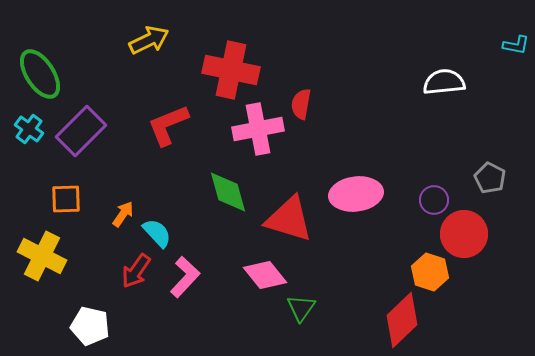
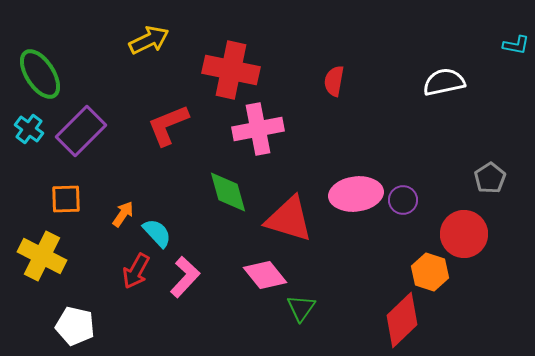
white semicircle: rotated 6 degrees counterclockwise
red semicircle: moved 33 px right, 23 px up
gray pentagon: rotated 12 degrees clockwise
purple circle: moved 31 px left
red arrow: rotated 6 degrees counterclockwise
white pentagon: moved 15 px left
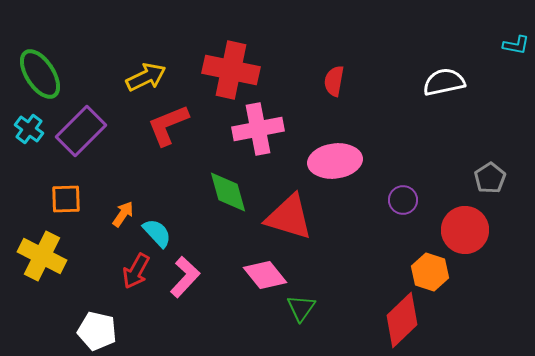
yellow arrow: moved 3 px left, 37 px down
pink ellipse: moved 21 px left, 33 px up
red triangle: moved 2 px up
red circle: moved 1 px right, 4 px up
white pentagon: moved 22 px right, 5 px down
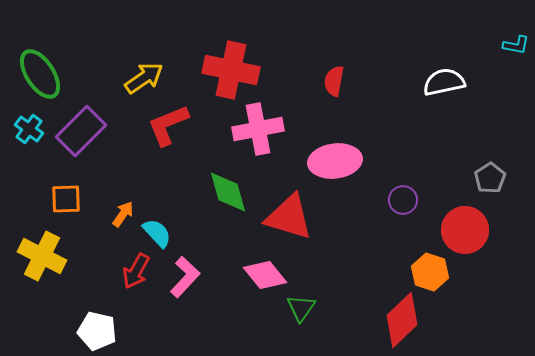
yellow arrow: moved 2 px left, 1 px down; rotated 9 degrees counterclockwise
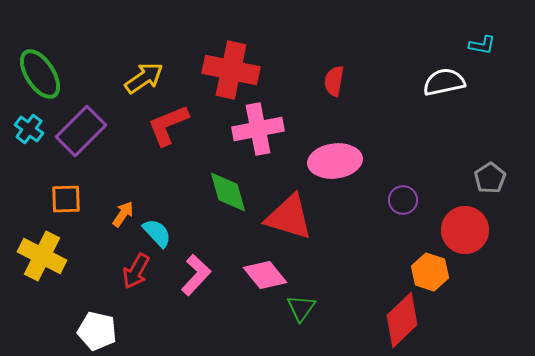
cyan L-shape: moved 34 px left
pink L-shape: moved 11 px right, 2 px up
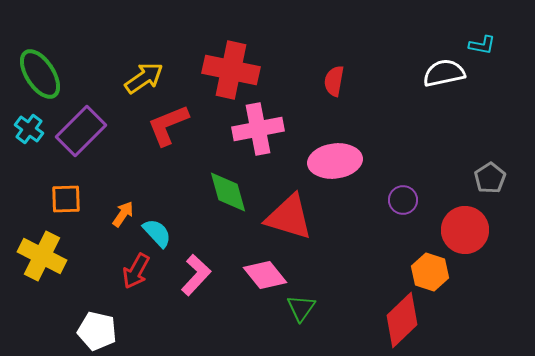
white semicircle: moved 9 px up
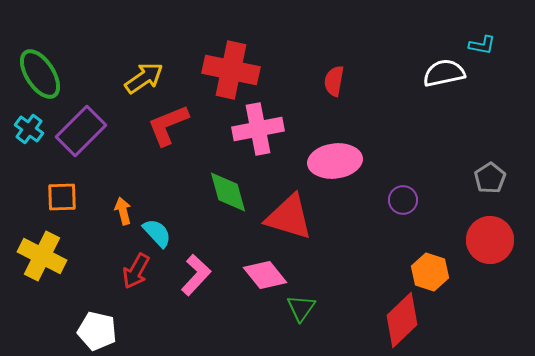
orange square: moved 4 px left, 2 px up
orange arrow: moved 3 px up; rotated 48 degrees counterclockwise
red circle: moved 25 px right, 10 px down
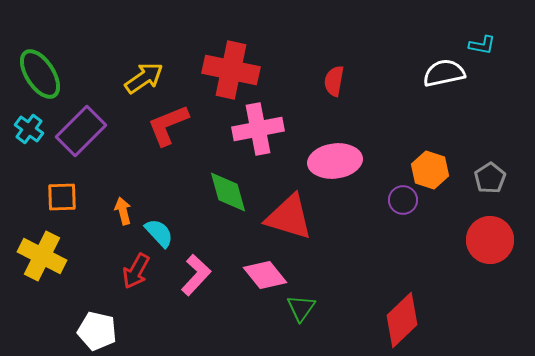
cyan semicircle: moved 2 px right
orange hexagon: moved 102 px up
